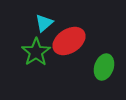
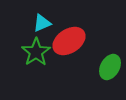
cyan triangle: moved 2 px left; rotated 18 degrees clockwise
green ellipse: moved 6 px right; rotated 10 degrees clockwise
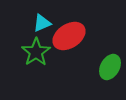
red ellipse: moved 5 px up
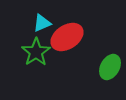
red ellipse: moved 2 px left, 1 px down
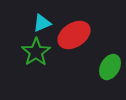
red ellipse: moved 7 px right, 2 px up
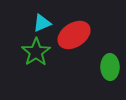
green ellipse: rotated 30 degrees counterclockwise
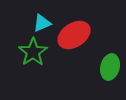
green star: moved 3 px left
green ellipse: rotated 15 degrees clockwise
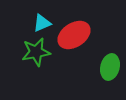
green star: moved 3 px right; rotated 24 degrees clockwise
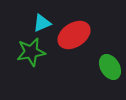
green star: moved 5 px left
green ellipse: rotated 45 degrees counterclockwise
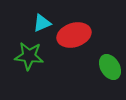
red ellipse: rotated 16 degrees clockwise
green star: moved 2 px left, 4 px down; rotated 16 degrees clockwise
